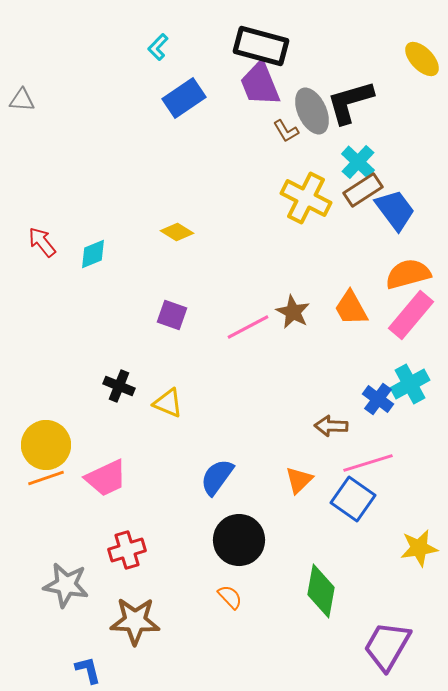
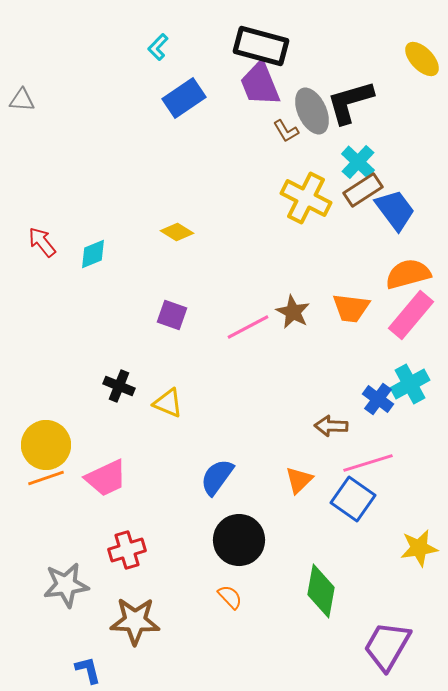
orange trapezoid at (351, 308): rotated 54 degrees counterclockwise
gray star at (66, 585): rotated 18 degrees counterclockwise
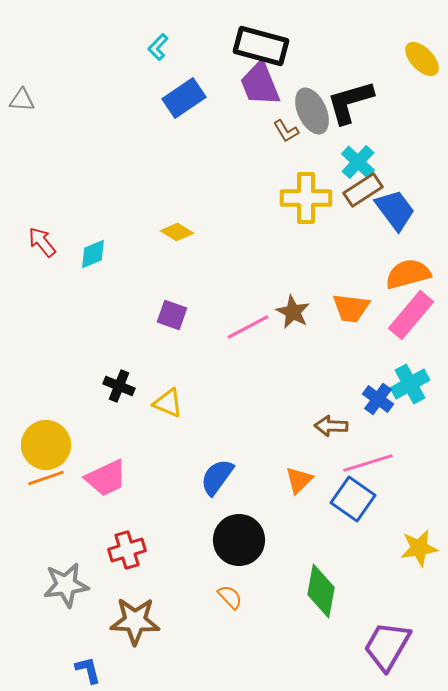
yellow cross at (306, 198): rotated 27 degrees counterclockwise
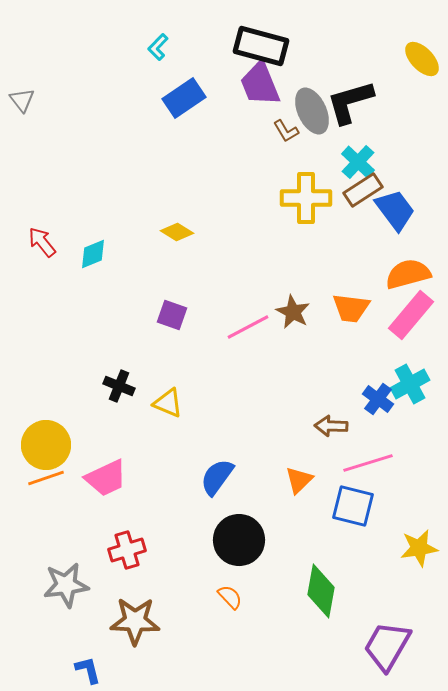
gray triangle at (22, 100): rotated 48 degrees clockwise
blue square at (353, 499): moved 7 px down; rotated 21 degrees counterclockwise
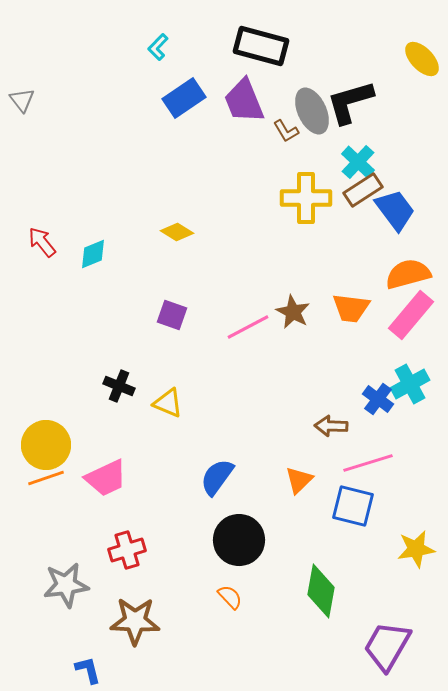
purple trapezoid at (260, 84): moved 16 px left, 17 px down
yellow star at (419, 548): moved 3 px left, 1 px down
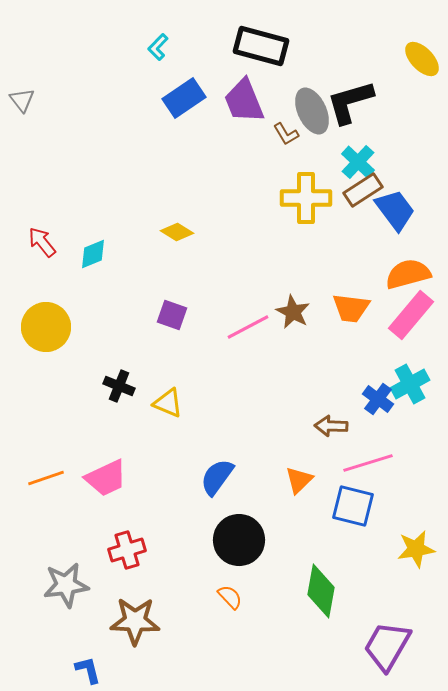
brown L-shape at (286, 131): moved 3 px down
yellow circle at (46, 445): moved 118 px up
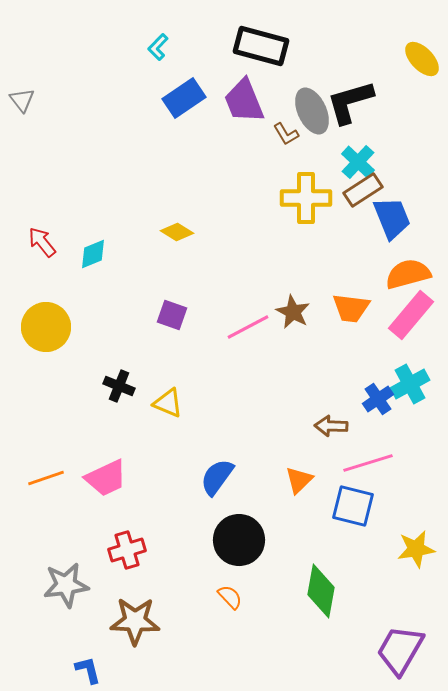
blue trapezoid at (395, 210): moved 3 px left, 8 px down; rotated 15 degrees clockwise
blue cross at (378, 399): rotated 20 degrees clockwise
purple trapezoid at (387, 646): moved 13 px right, 4 px down
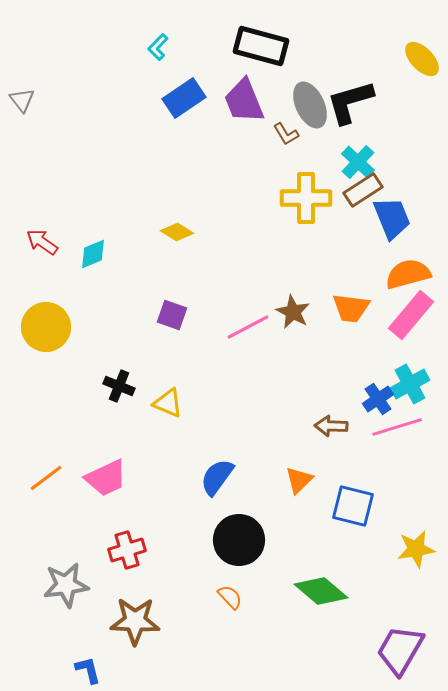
gray ellipse at (312, 111): moved 2 px left, 6 px up
red arrow at (42, 242): rotated 16 degrees counterclockwise
pink line at (368, 463): moved 29 px right, 36 px up
orange line at (46, 478): rotated 18 degrees counterclockwise
green diamond at (321, 591): rotated 60 degrees counterclockwise
